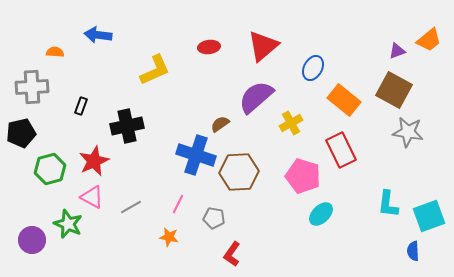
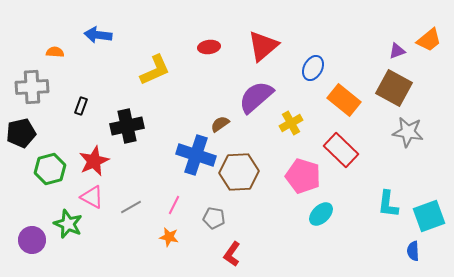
brown square: moved 2 px up
red rectangle: rotated 20 degrees counterclockwise
pink line: moved 4 px left, 1 px down
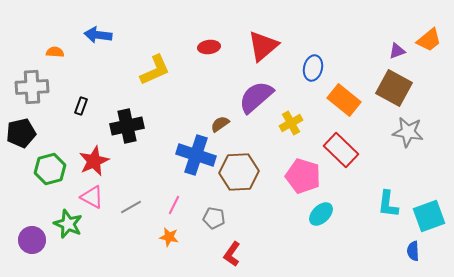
blue ellipse: rotated 15 degrees counterclockwise
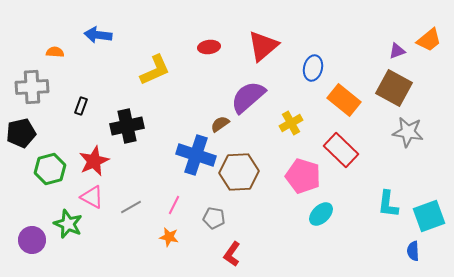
purple semicircle: moved 8 px left
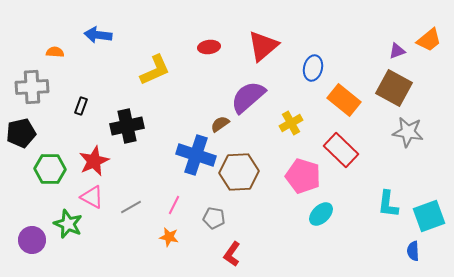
green hexagon: rotated 16 degrees clockwise
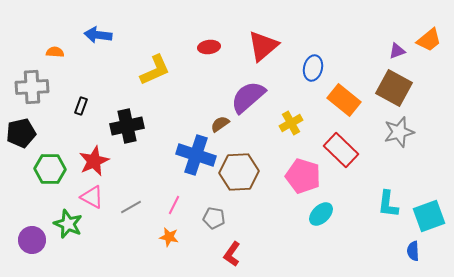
gray star: moved 9 px left; rotated 24 degrees counterclockwise
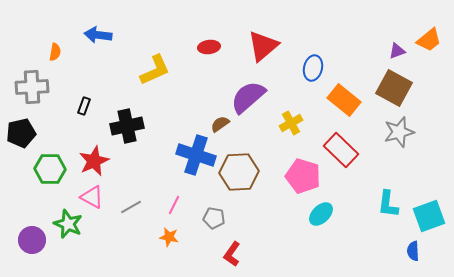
orange semicircle: rotated 96 degrees clockwise
black rectangle: moved 3 px right
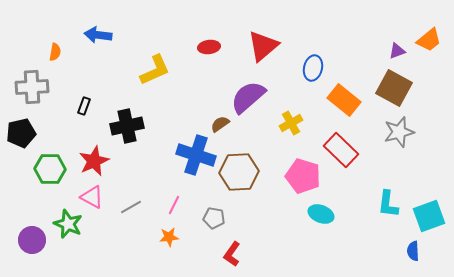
cyan ellipse: rotated 65 degrees clockwise
orange star: rotated 18 degrees counterclockwise
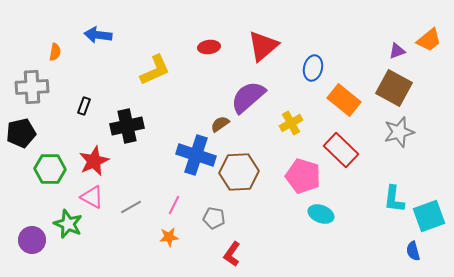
cyan L-shape: moved 6 px right, 5 px up
blue semicircle: rotated 12 degrees counterclockwise
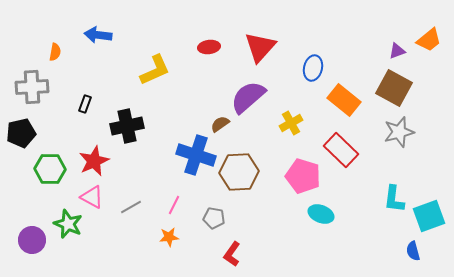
red triangle: moved 3 px left, 1 px down; rotated 8 degrees counterclockwise
black rectangle: moved 1 px right, 2 px up
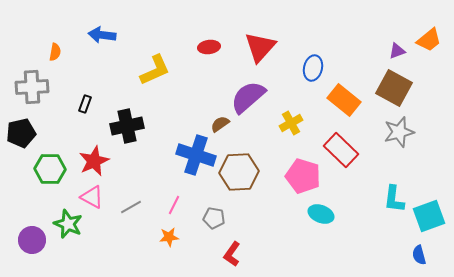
blue arrow: moved 4 px right
blue semicircle: moved 6 px right, 4 px down
